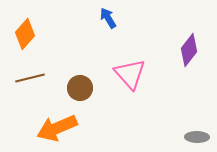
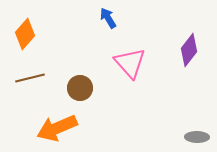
pink triangle: moved 11 px up
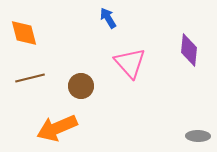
orange diamond: moved 1 px left, 1 px up; rotated 56 degrees counterclockwise
purple diamond: rotated 32 degrees counterclockwise
brown circle: moved 1 px right, 2 px up
gray ellipse: moved 1 px right, 1 px up
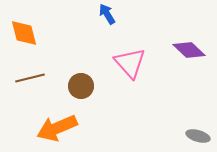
blue arrow: moved 1 px left, 4 px up
purple diamond: rotated 52 degrees counterclockwise
gray ellipse: rotated 15 degrees clockwise
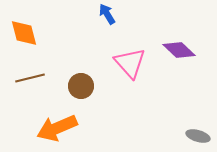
purple diamond: moved 10 px left
